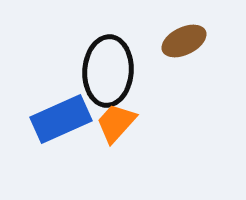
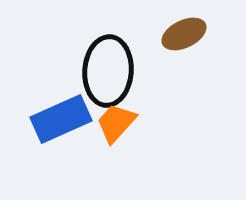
brown ellipse: moved 7 px up
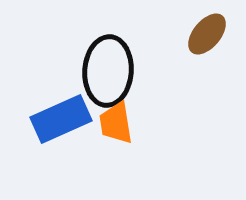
brown ellipse: moved 23 px right; rotated 24 degrees counterclockwise
orange trapezoid: rotated 51 degrees counterclockwise
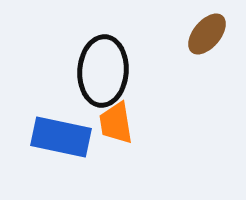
black ellipse: moved 5 px left
blue rectangle: moved 18 px down; rotated 36 degrees clockwise
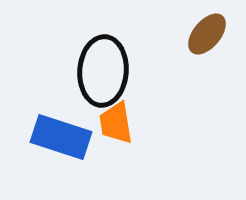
blue rectangle: rotated 6 degrees clockwise
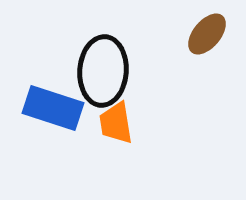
blue rectangle: moved 8 px left, 29 px up
